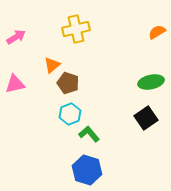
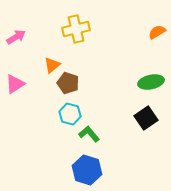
pink triangle: rotated 20 degrees counterclockwise
cyan hexagon: rotated 25 degrees counterclockwise
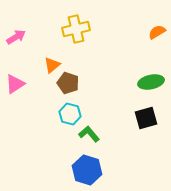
black square: rotated 20 degrees clockwise
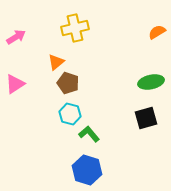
yellow cross: moved 1 px left, 1 px up
orange triangle: moved 4 px right, 3 px up
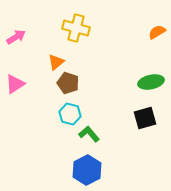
yellow cross: moved 1 px right; rotated 28 degrees clockwise
black square: moved 1 px left
blue hexagon: rotated 16 degrees clockwise
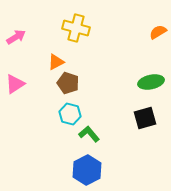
orange semicircle: moved 1 px right
orange triangle: rotated 12 degrees clockwise
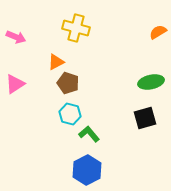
pink arrow: rotated 54 degrees clockwise
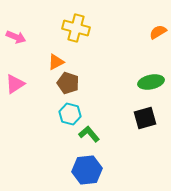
blue hexagon: rotated 20 degrees clockwise
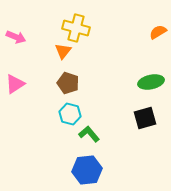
orange triangle: moved 7 px right, 11 px up; rotated 24 degrees counterclockwise
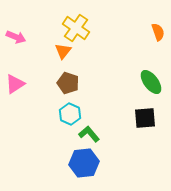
yellow cross: rotated 20 degrees clockwise
orange semicircle: rotated 102 degrees clockwise
green ellipse: rotated 65 degrees clockwise
cyan hexagon: rotated 10 degrees clockwise
black square: rotated 10 degrees clockwise
blue hexagon: moved 3 px left, 7 px up
